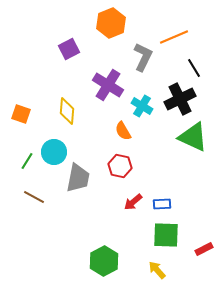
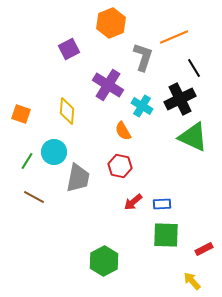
gray L-shape: rotated 8 degrees counterclockwise
yellow arrow: moved 35 px right, 11 px down
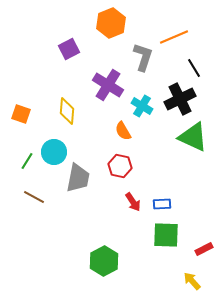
red arrow: rotated 84 degrees counterclockwise
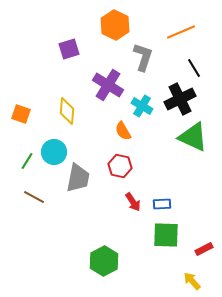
orange hexagon: moved 4 px right, 2 px down; rotated 12 degrees counterclockwise
orange line: moved 7 px right, 5 px up
purple square: rotated 10 degrees clockwise
